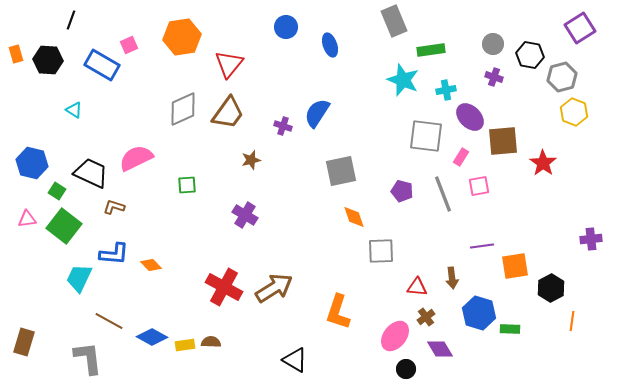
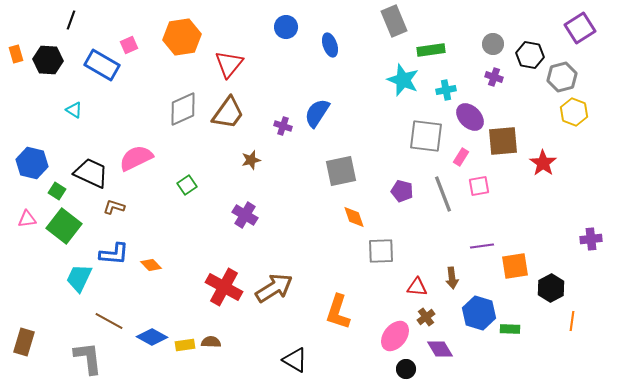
green square at (187, 185): rotated 30 degrees counterclockwise
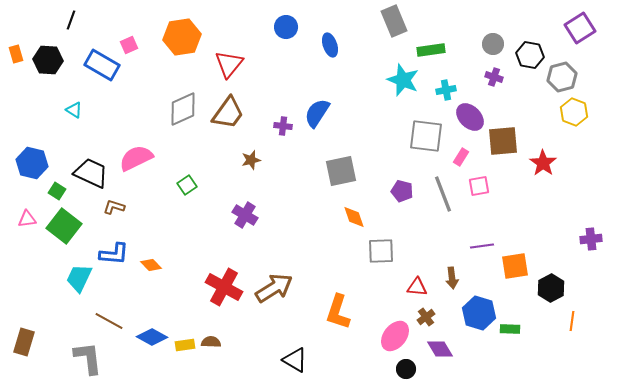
purple cross at (283, 126): rotated 12 degrees counterclockwise
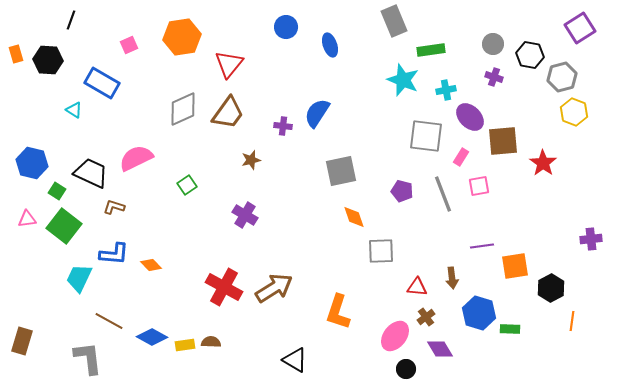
blue rectangle at (102, 65): moved 18 px down
brown rectangle at (24, 342): moved 2 px left, 1 px up
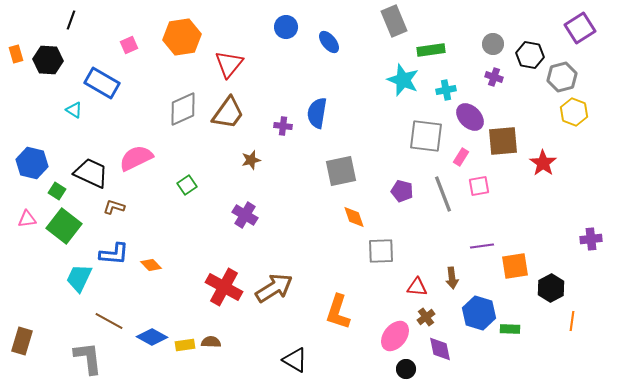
blue ellipse at (330, 45): moved 1 px left, 3 px up; rotated 20 degrees counterclockwise
blue semicircle at (317, 113): rotated 24 degrees counterclockwise
purple diamond at (440, 349): rotated 20 degrees clockwise
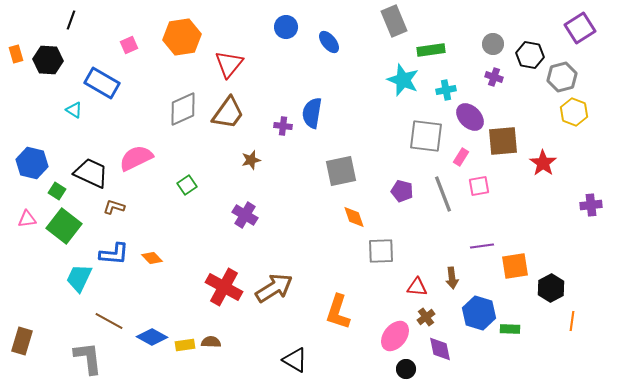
blue semicircle at (317, 113): moved 5 px left
purple cross at (591, 239): moved 34 px up
orange diamond at (151, 265): moved 1 px right, 7 px up
